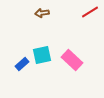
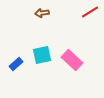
blue rectangle: moved 6 px left
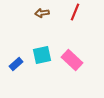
red line: moved 15 px left; rotated 36 degrees counterclockwise
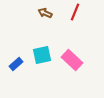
brown arrow: moved 3 px right; rotated 32 degrees clockwise
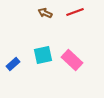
red line: rotated 48 degrees clockwise
cyan square: moved 1 px right
blue rectangle: moved 3 px left
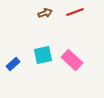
brown arrow: rotated 136 degrees clockwise
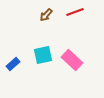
brown arrow: moved 1 px right, 2 px down; rotated 152 degrees clockwise
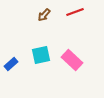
brown arrow: moved 2 px left
cyan square: moved 2 px left
blue rectangle: moved 2 px left
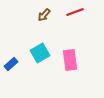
cyan square: moved 1 px left, 2 px up; rotated 18 degrees counterclockwise
pink rectangle: moved 2 px left; rotated 40 degrees clockwise
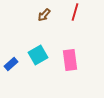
red line: rotated 54 degrees counterclockwise
cyan square: moved 2 px left, 2 px down
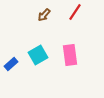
red line: rotated 18 degrees clockwise
pink rectangle: moved 5 px up
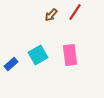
brown arrow: moved 7 px right
